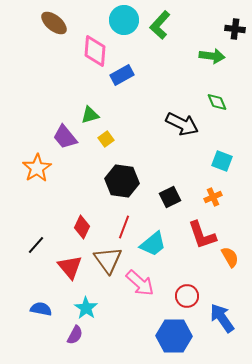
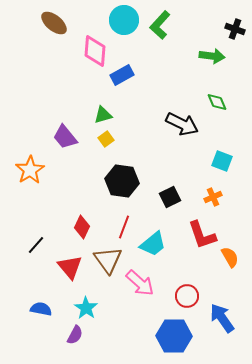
black cross: rotated 12 degrees clockwise
green triangle: moved 13 px right
orange star: moved 7 px left, 2 px down
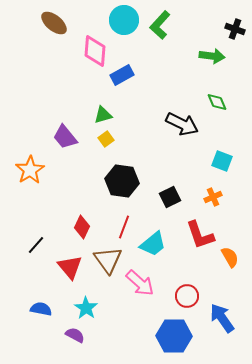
red L-shape: moved 2 px left
purple semicircle: rotated 90 degrees counterclockwise
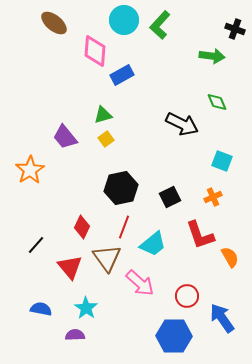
black hexagon: moved 1 px left, 7 px down; rotated 20 degrees counterclockwise
brown triangle: moved 1 px left, 2 px up
purple semicircle: rotated 30 degrees counterclockwise
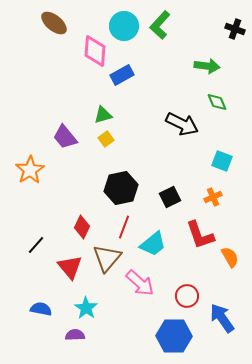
cyan circle: moved 6 px down
green arrow: moved 5 px left, 10 px down
brown triangle: rotated 16 degrees clockwise
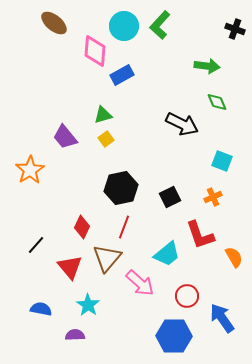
cyan trapezoid: moved 14 px right, 10 px down
orange semicircle: moved 4 px right
cyan star: moved 2 px right, 3 px up
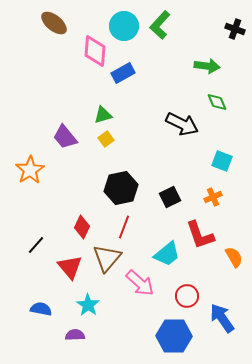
blue rectangle: moved 1 px right, 2 px up
